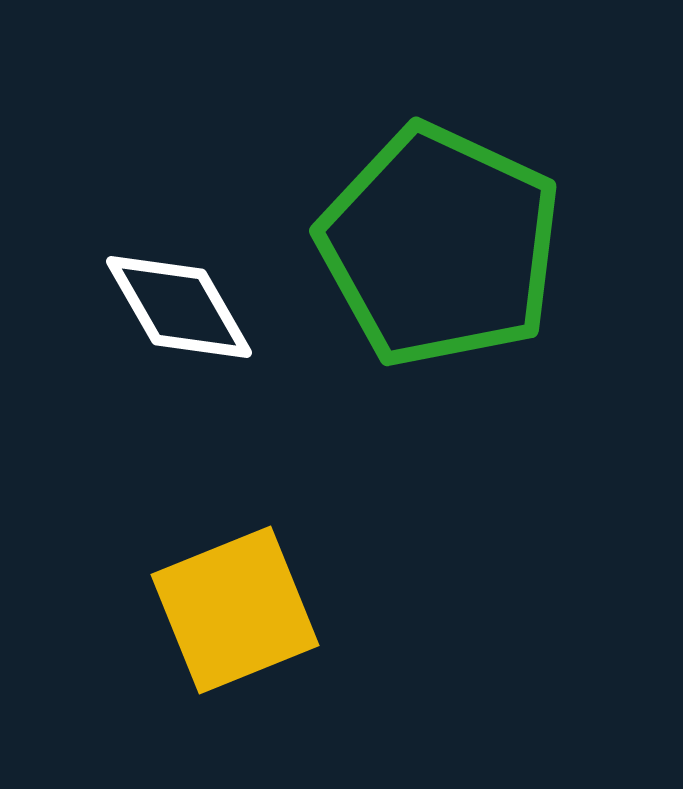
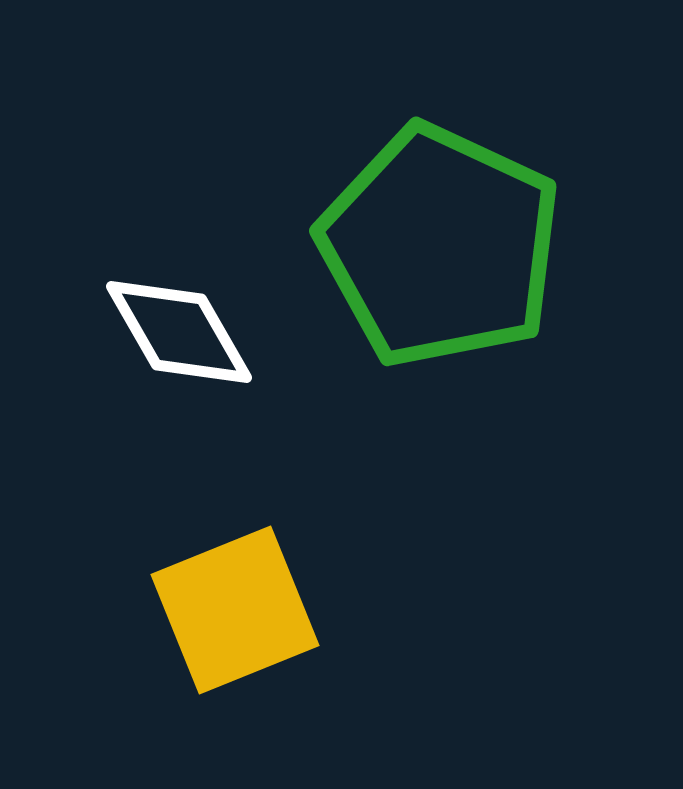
white diamond: moved 25 px down
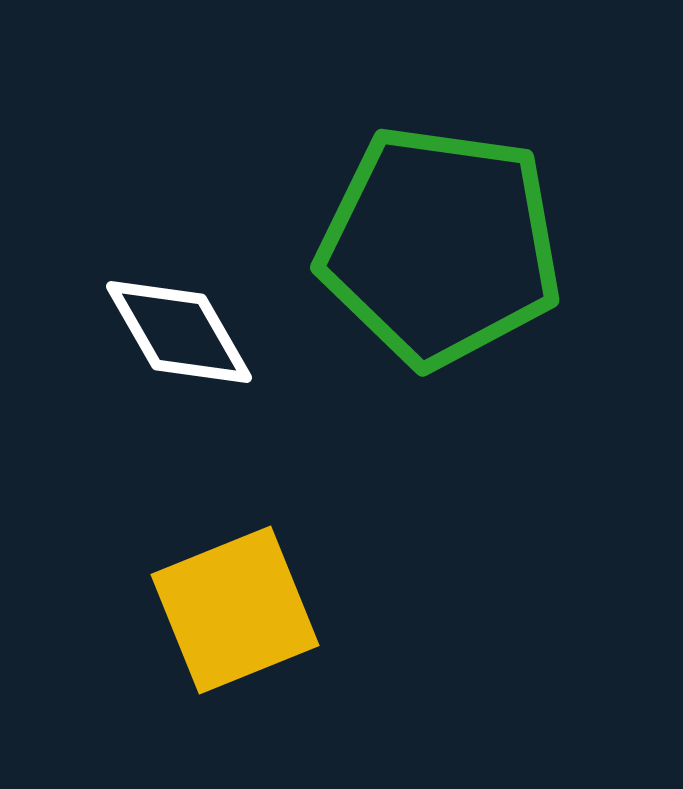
green pentagon: rotated 17 degrees counterclockwise
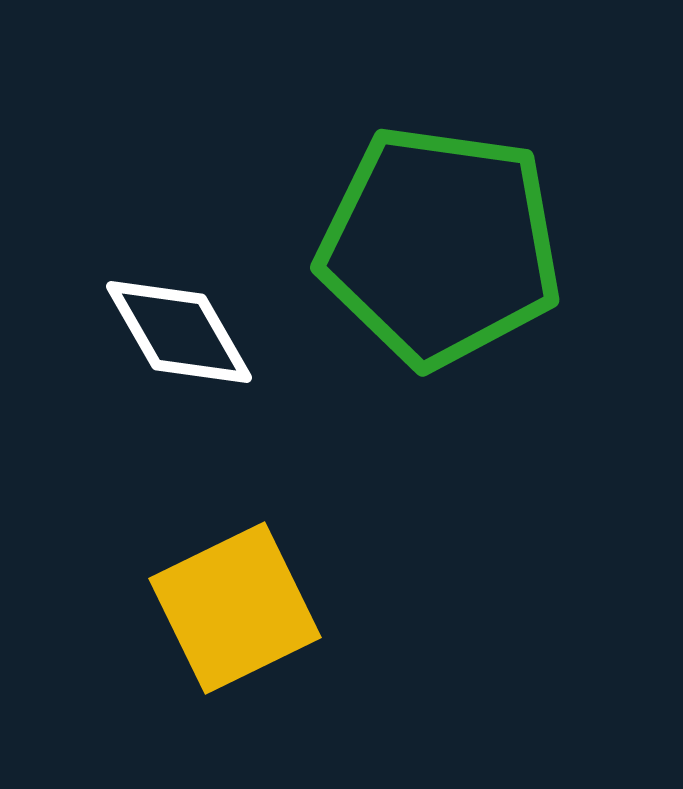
yellow square: moved 2 px up; rotated 4 degrees counterclockwise
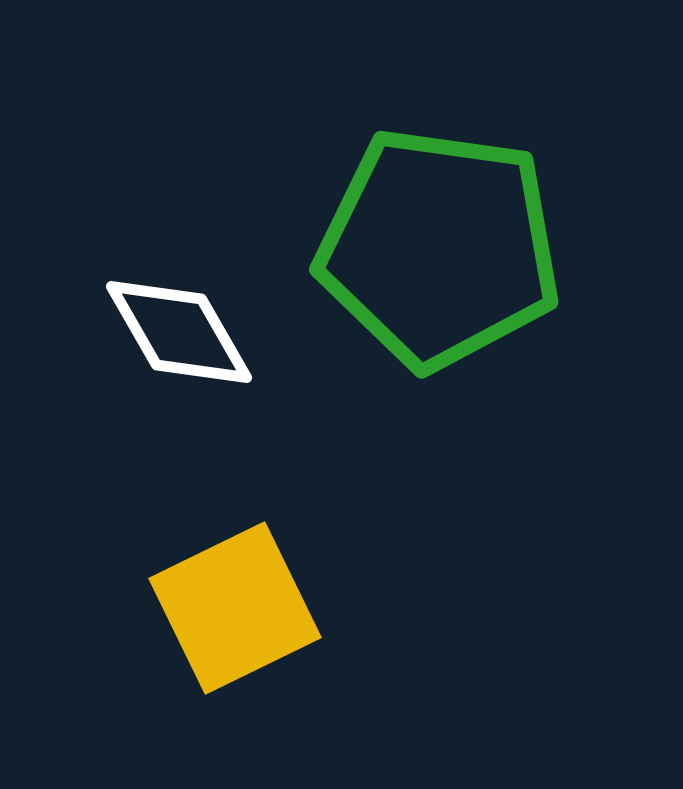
green pentagon: moved 1 px left, 2 px down
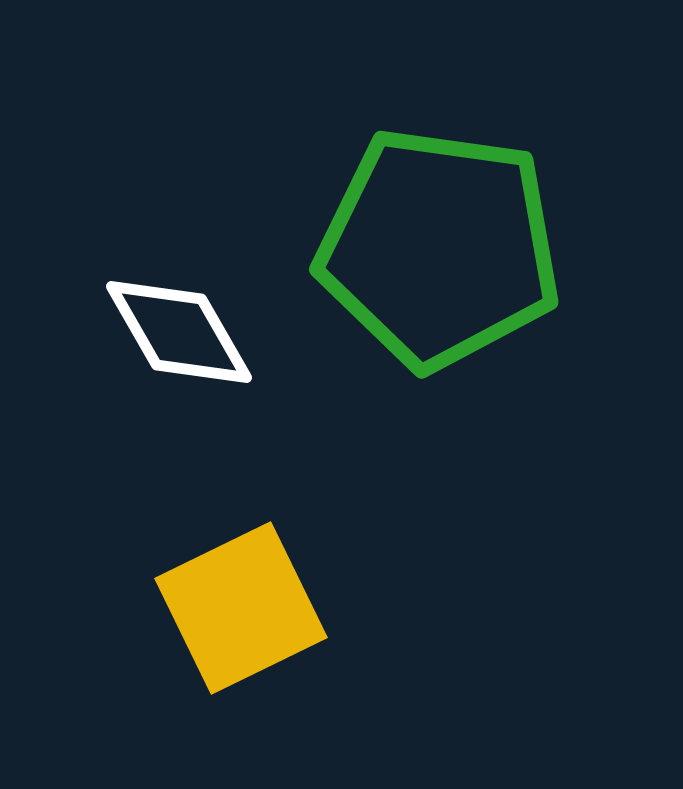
yellow square: moved 6 px right
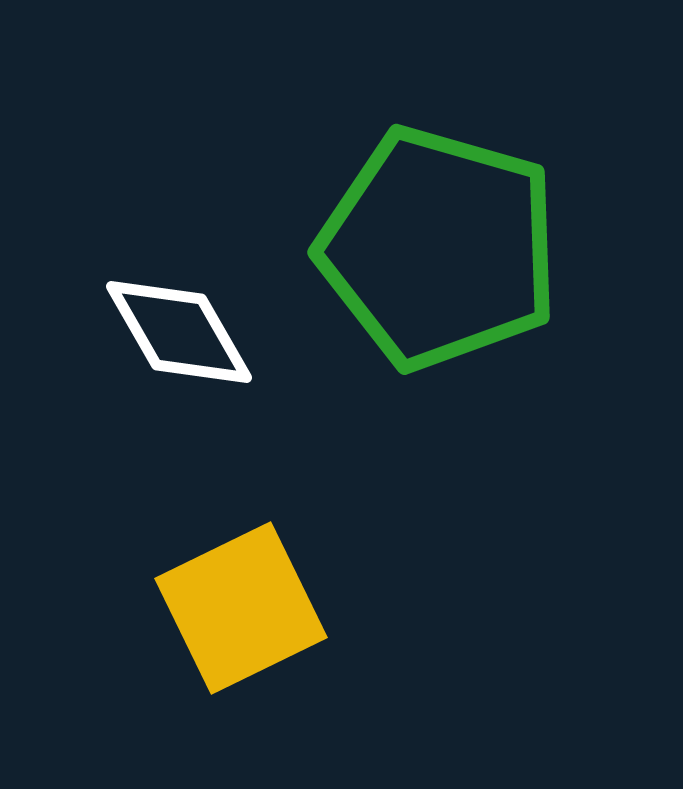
green pentagon: rotated 8 degrees clockwise
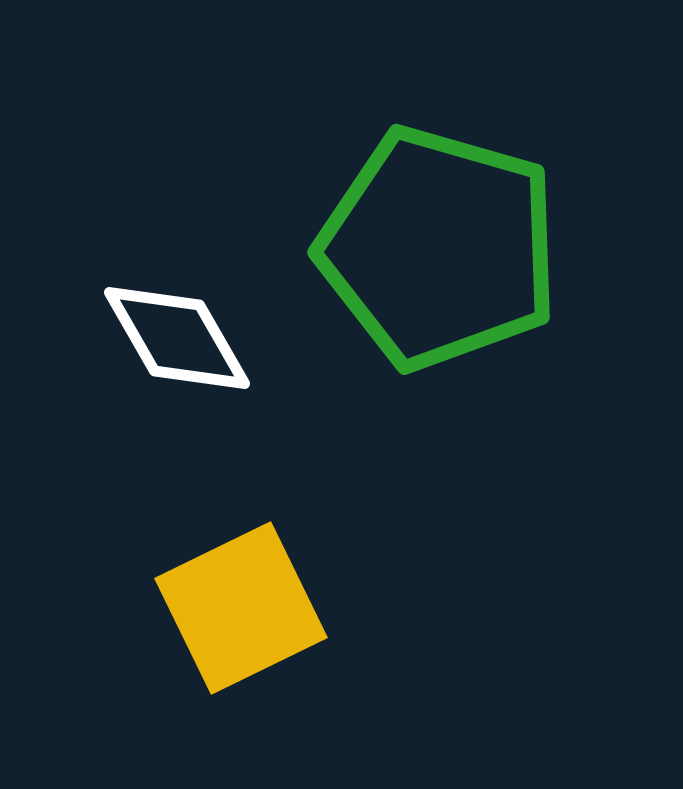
white diamond: moved 2 px left, 6 px down
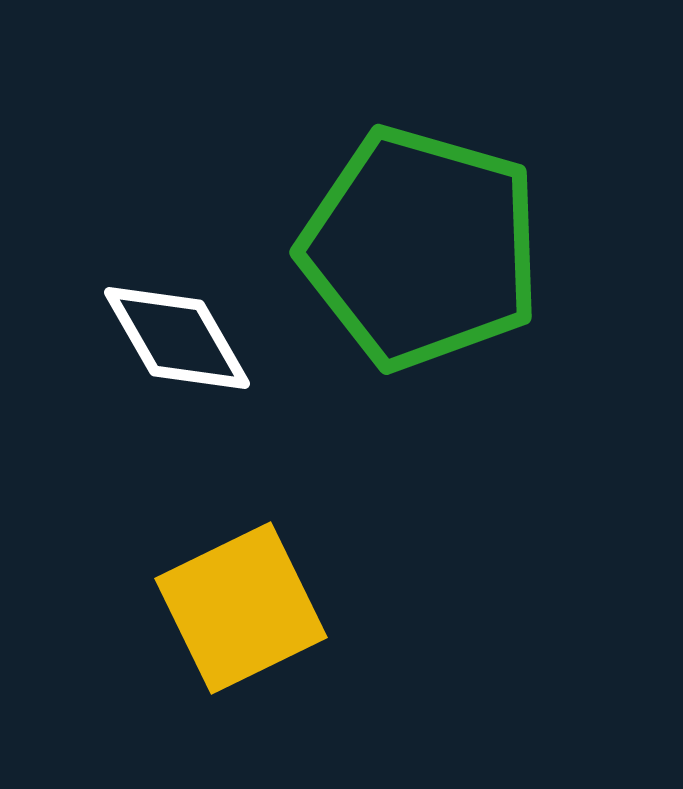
green pentagon: moved 18 px left
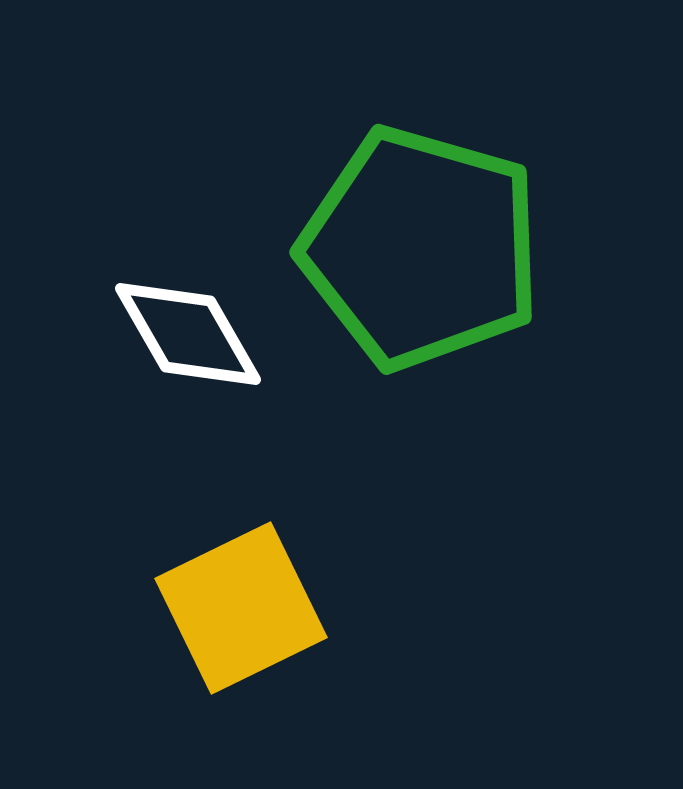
white diamond: moved 11 px right, 4 px up
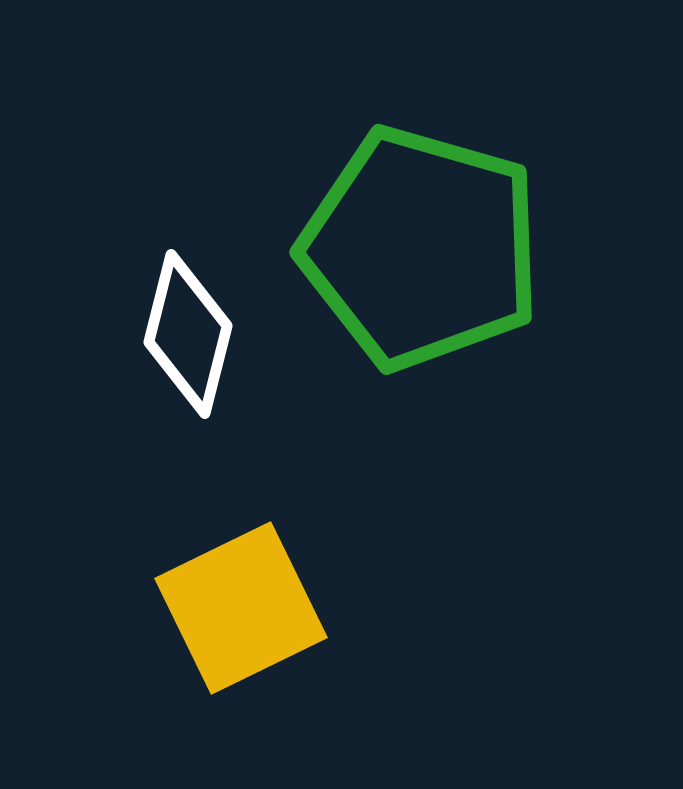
white diamond: rotated 44 degrees clockwise
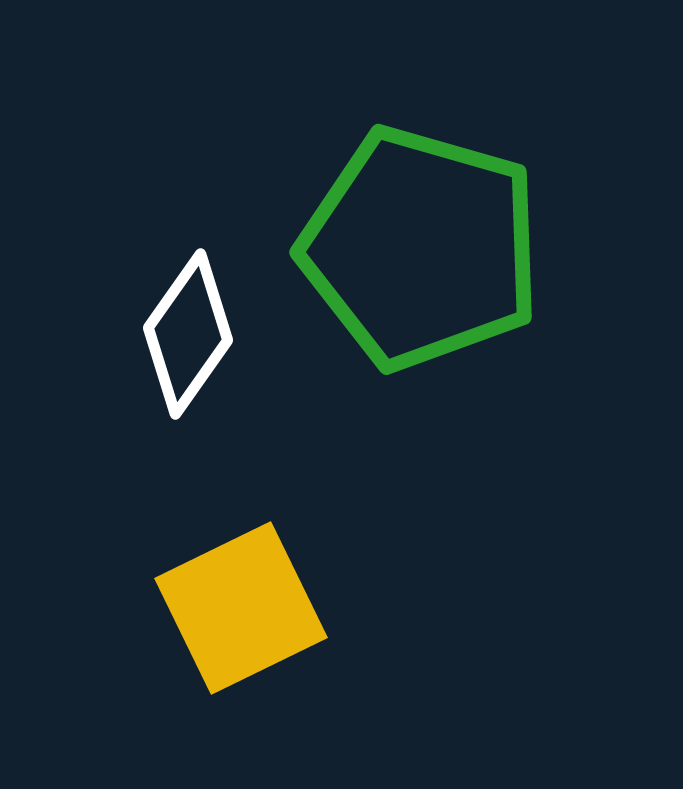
white diamond: rotated 21 degrees clockwise
